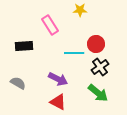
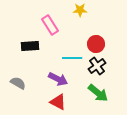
black rectangle: moved 6 px right
cyan line: moved 2 px left, 5 px down
black cross: moved 3 px left, 1 px up
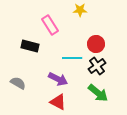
black rectangle: rotated 18 degrees clockwise
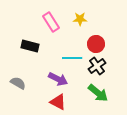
yellow star: moved 9 px down
pink rectangle: moved 1 px right, 3 px up
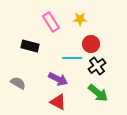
red circle: moved 5 px left
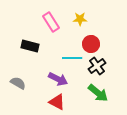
red triangle: moved 1 px left
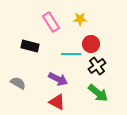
cyan line: moved 1 px left, 4 px up
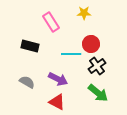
yellow star: moved 4 px right, 6 px up
gray semicircle: moved 9 px right, 1 px up
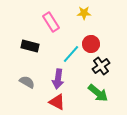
cyan line: rotated 48 degrees counterclockwise
black cross: moved 4 px right
purple arrow: rotated 72 degrees clockwise
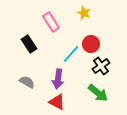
yellow star: rotated 24 degrees clockwise
black rectangle: moved 1 px left, 2 px up; rotated 42 degrees clockwise
